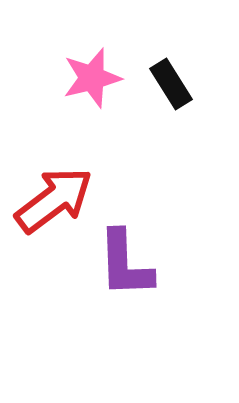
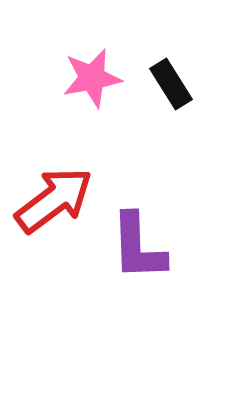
pink star: rotated 4 degrees clockwise
purple L-shape: moved 13 px right, 17 px up
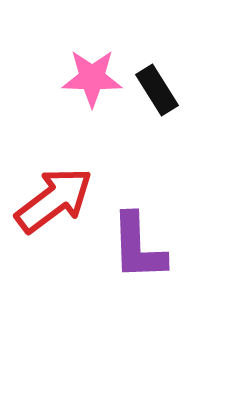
pink star: rotated 12 degrees clockwise
black rectangle: moved 14 px left, 6 px down
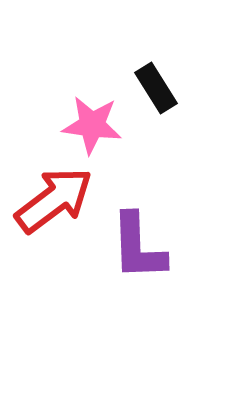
pink star: moved 47 px down; rotated 6 degrees clockwise
black rectangle: moved 1 px left, 2 px up
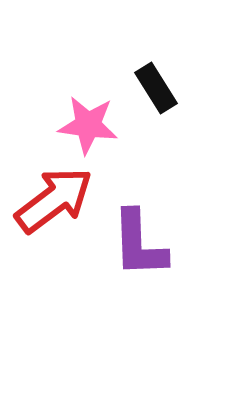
pink star: moved 4 px left
purple L-shape: moved 1 px right, 3 px up
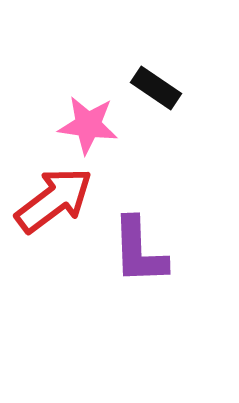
black rectangle: rotated 24 degrees counterclockwise
purple L-shape: moved 7 px down
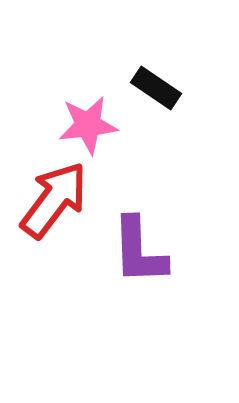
pink star: rotated 14 degrees counterclockwise
red arrow: rotated 16 degrees counterclockwise
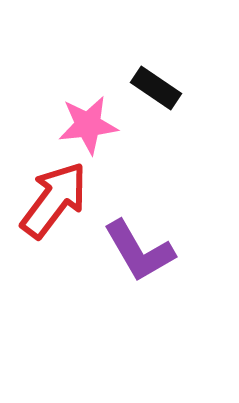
purple L-shape: rotated 28 degrees counterclockwise
